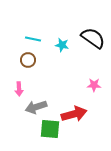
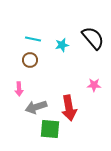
black semicircle: rotated 15 degrees clockwise
cyan star: rotated 24 degrees counterclockwise
brown circle: moved 2 px right
red arrow: moved 5 px left, 6 px up; rotated 95 degrees clockwise
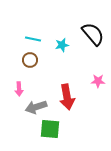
black semicircle: moved 4 px up
pink star: moved 4 px right, 4 px up
red arrow: moved 2 px left, 11 px up
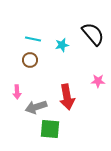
pink arrow: moved 2 px left, 3 px down
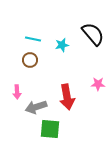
pink star: moved 3 px down
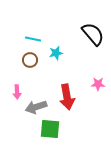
cyan star: moved 6 px left, 8 px down
